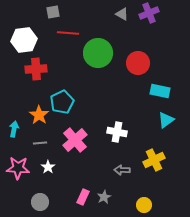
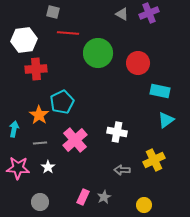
gray square: rotated 24 degrees clockwise
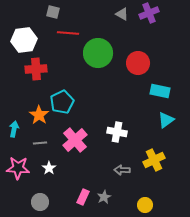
white star: moved 1 px right, 1 px down
yellow circle: moved 1 px right
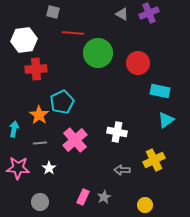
red line: moved 5 px right
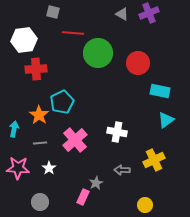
gray star: moved 8 px left, 14 px up
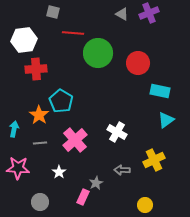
cyan pentagon: moved 1 px left, 1 px up; rotated 15 degrees counterclockwise
white cross: rotated 18 degrees clockwise
white star: moved 10 px right, 4 px down
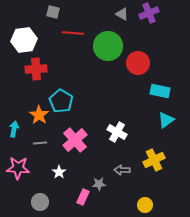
green circle: moved 10 px right, 7 px up
gray star: moved 3 px right, 1 px down; rotated 24 degrees clockwise
